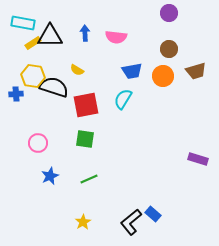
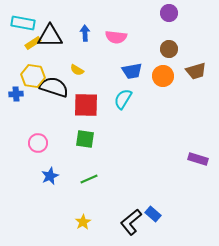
red square: rotated 12 degrees clockwise
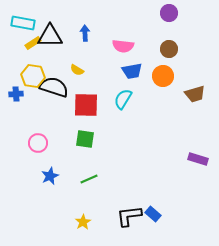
pink semicircle: moved 7 px right, 9 px down
brown trapezoid: moved 1 px left, 23 px down
black L-shape: moved 2 px left, 6 px up; rotated 32 degrees clockwise
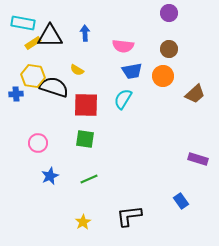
brown trapezoid: rotated 25 degrees counterclockwise
blue rectangle: moved 28 px right, 13 px up; rotated 14 degrees clockwise
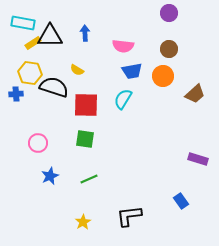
yellow hexagon: moved 3 px left, 3 px up
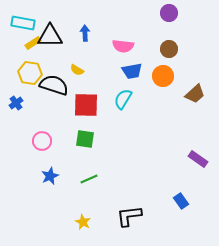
black semicircle: moved 2 px up
blue cross: moved 9 px down; rotated 32 degrees counterclockwise
pink circle: moved 4 px right, 2 px up
purple rectangle: rotated 18 degrees clockwise
yellow star: rotated 14 degrees counterclockwise
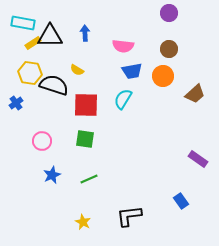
blue star: moved 2 px right, 1 px up
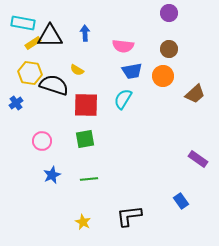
green square: rotated 18 degrees counterclockwise
green line: rotated 18 degrees clockwise
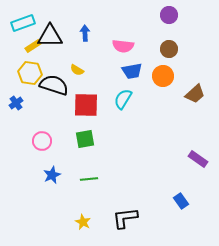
purple circle: moved 2 px down
cyan rectangle: rotated 30 degrees counterclockwise
yellow rectangle: moved 3 px down
black L-shape: moved 4 px left, 2 px down
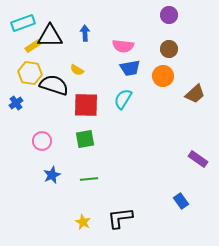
blue trapezoid: moved 2 px left, 3 px up
black L-shape: moved 5 px left
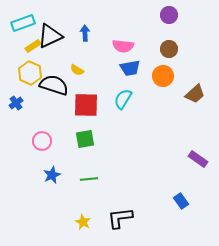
black triangle: rotated 24 degrees counterclockwise
yellow hexagon: rotated 15 degrees clockwise
